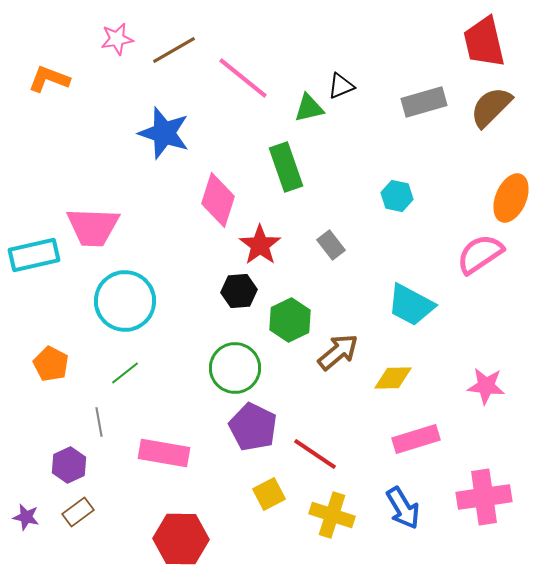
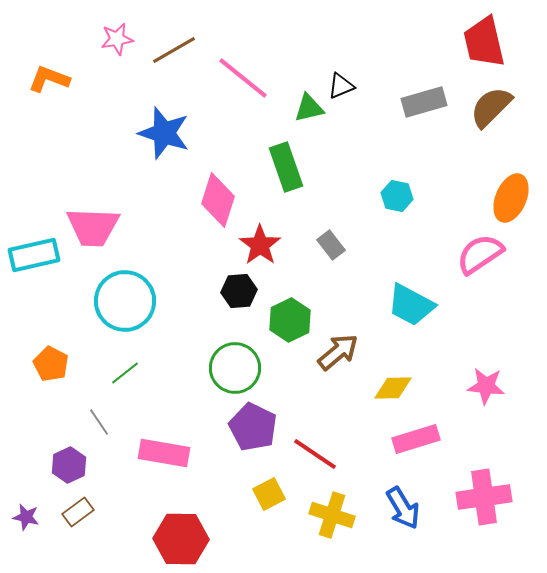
yellow diamond at (393, 378): moved 10 px down
gray line at (99, 422): rotated 24 degrees counterclockwise
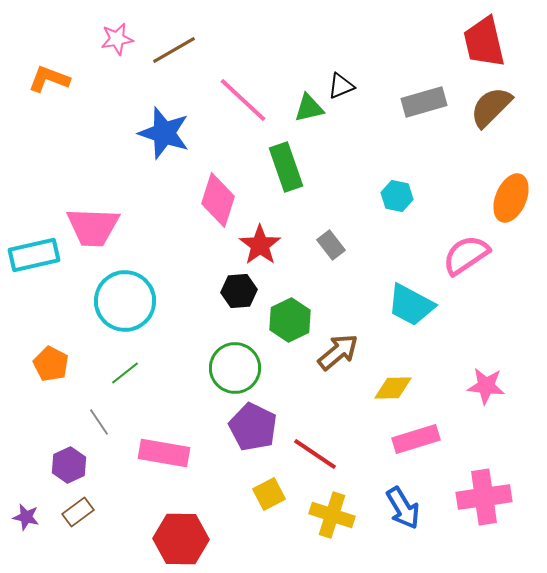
pink line at (243, 78): moved 22 px down; rotated 4 degrees clockwise
pink semicircle at (480, 254): moved 14 px left, 1 px down
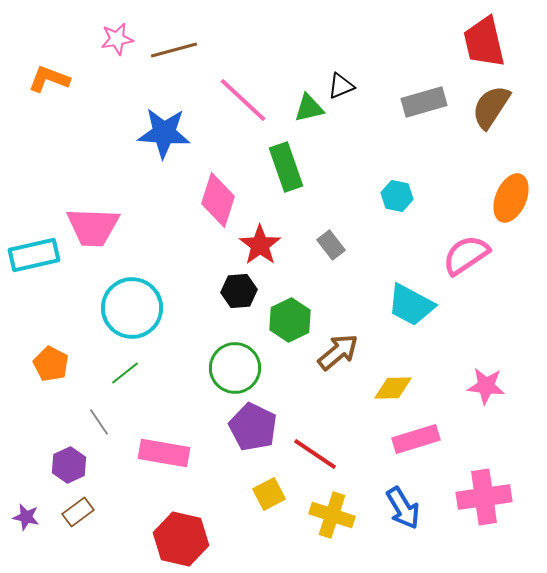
brown line at (174, 50): rotated 15 degrees clockwise
brown semicircle at (491, 107): rotated 12 degrees counterclockwise
blue star at (164, 133): rotated 14 degrees counterclockwise
cyan circle at (125, 301): moved 7 px right, 7 px down
red hexagon at (181, 539): rotated 12 degrees clockwise
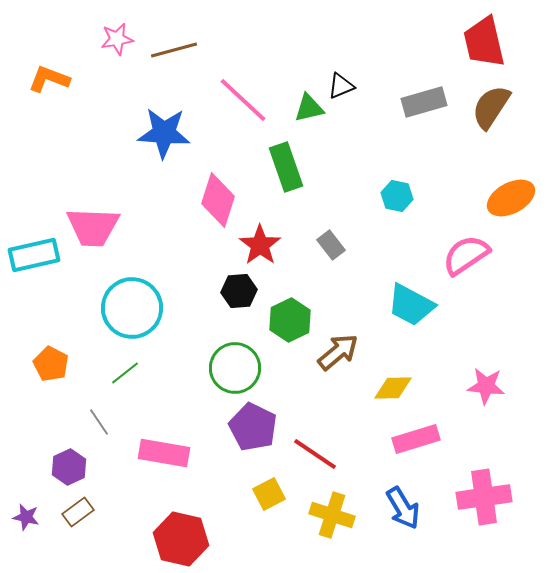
orange ellipse at (511, 198): rotated 39 degrees clockwise
purple hexagon at (69, 465): moved 2 px down
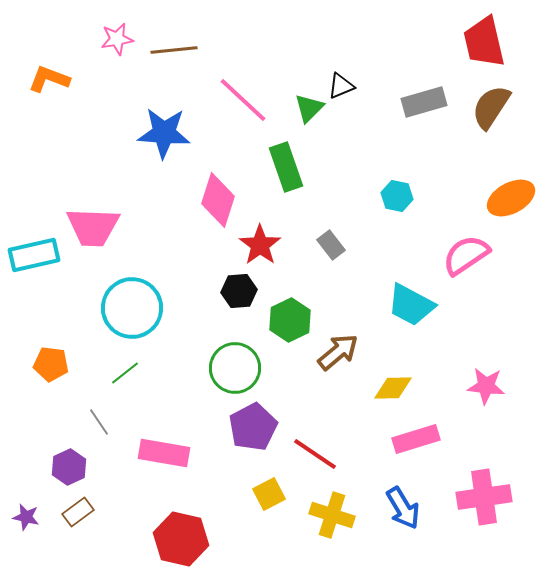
brown line at (174, 50): rotated 9 degrees clockwise
green triangle at (309, 108): rotated 32 degrees counterclockwise
orange pentagon at (51, 364): rotated 20 degrees counterclockwise
purple pentagon at (253, 427): rotated 18 degrees clockwise
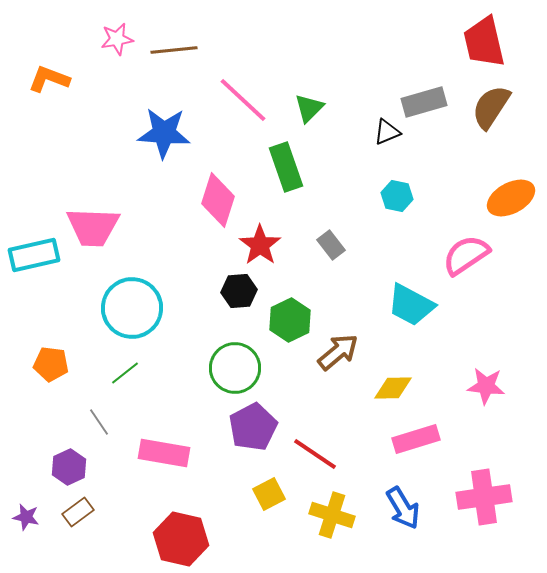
black triangle at (341, 86): moved 46 px right, 46 px down
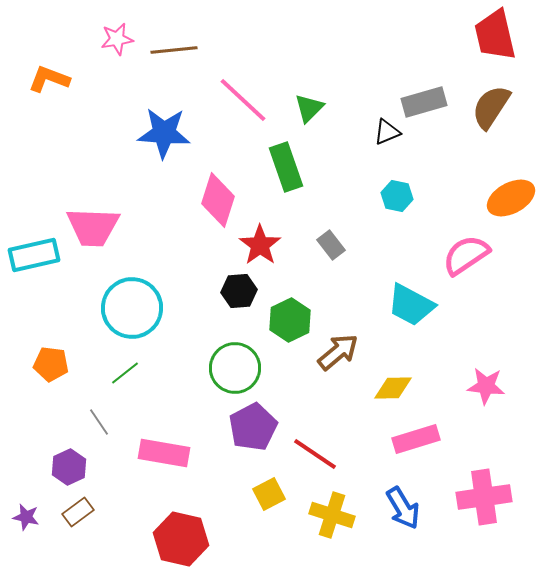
red trapezoid at (484, 42): moved 11 px right, 7 px up
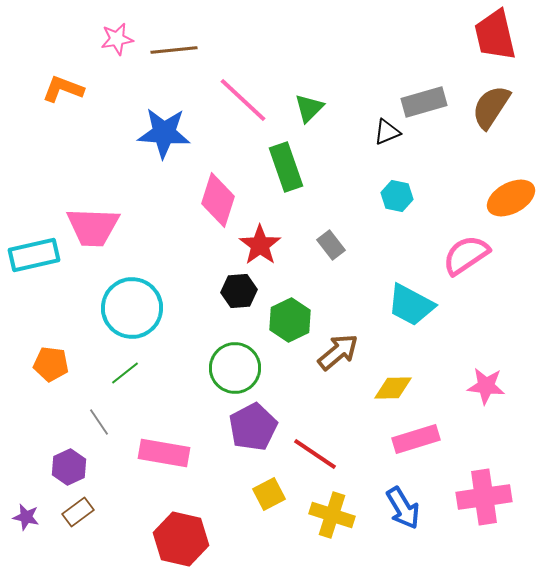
orange L-shape at (49, 79): moved 14 px right, 10 px down
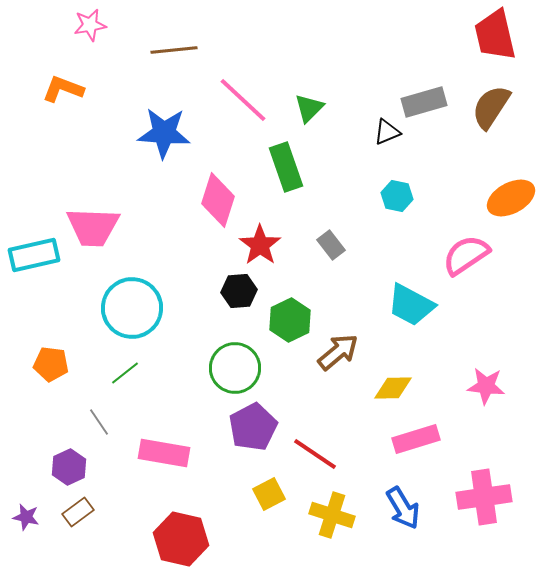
pink star at (117, 39): moved 27 px left, 14 px up
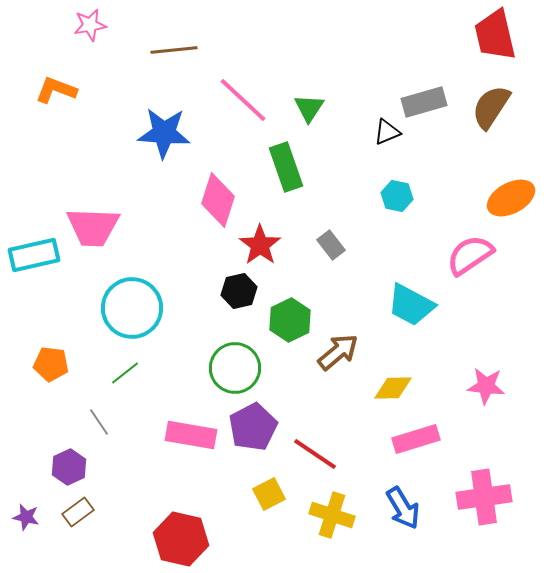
orange L-shape at (63, 89): moved 7 px left, 1 px down
green triangle at (309, 108): rotated 12 degrees counterclockwise
pink semicircle at (466, 255): moved 4 px right
black hexagon at (239, 291): rotated 8 degrees counterclockwise
pink rectangle at (164, 453): moved 27 px right, 18 px up
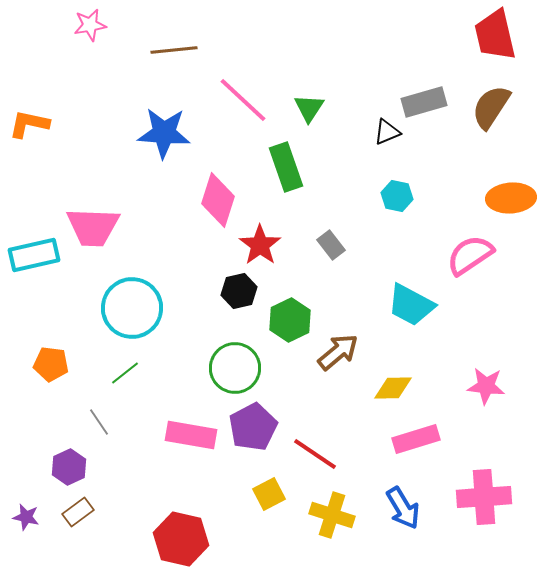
orange L-shape at (56, 90): moved 27 px left, 34 px down; rotated 9 degrees counterclockwise
orange ellipse at (511, 198): rotated 24 degrees clockwise
pink cross at (484, 497): rotated 4 degrees clockwise
